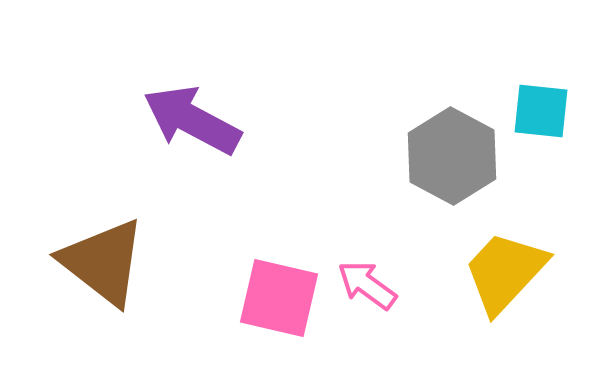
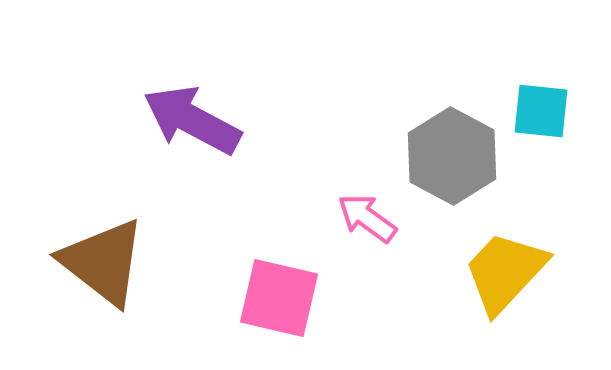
pink arrow: moved 67 px up
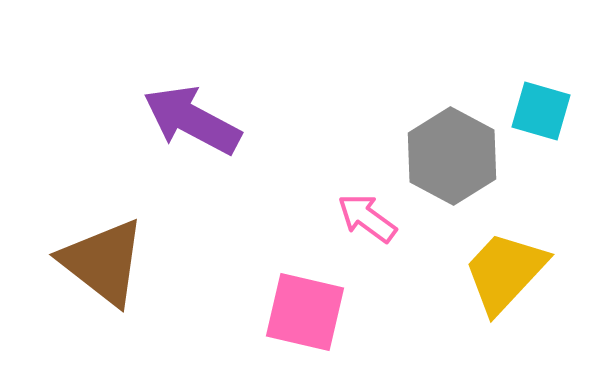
cyan square: rotated 10 degrees clockwise
pink square: moved 26 px right, 14 px down
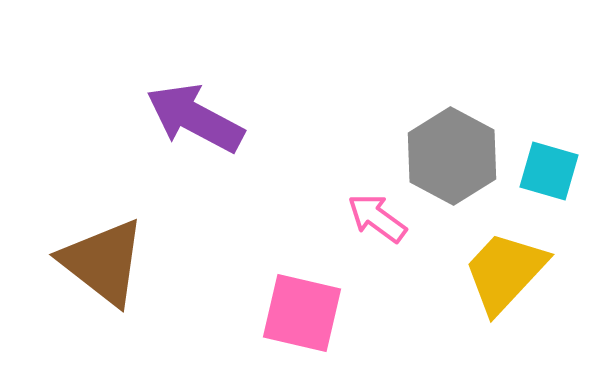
cyan square: moved 8 px right, 60 px down
purple arrow: moved 3 px right, 2 px up
pink arrow: moved 10 px right
pink square: moved 3 px left, 1 px down
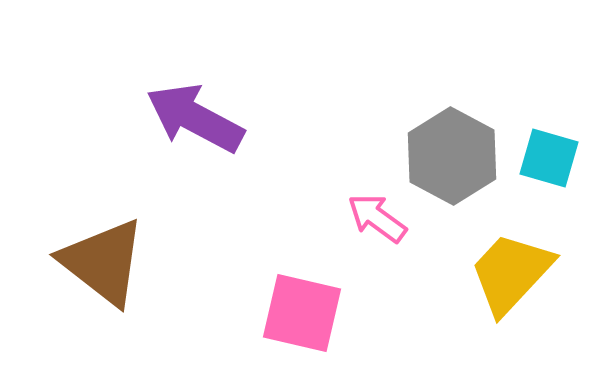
cyan square: moved 13 px up
yellow trapezoid: moved 6 px right, 1 px down
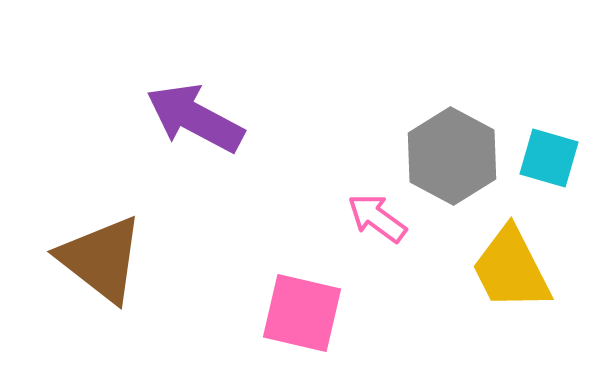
brown triangle: moved 2 px left, 3 px up
yellow trapezoid: moved 4 px up; rotated 70 degrees counterclockwise
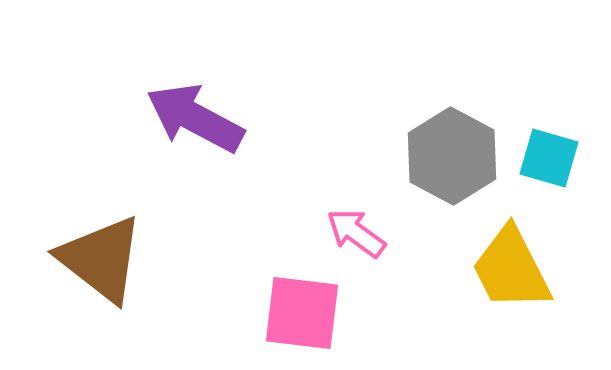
pink arrow: moved 21 px left, 15 px down
pink square: rotated 6 degrees counterclockwise
